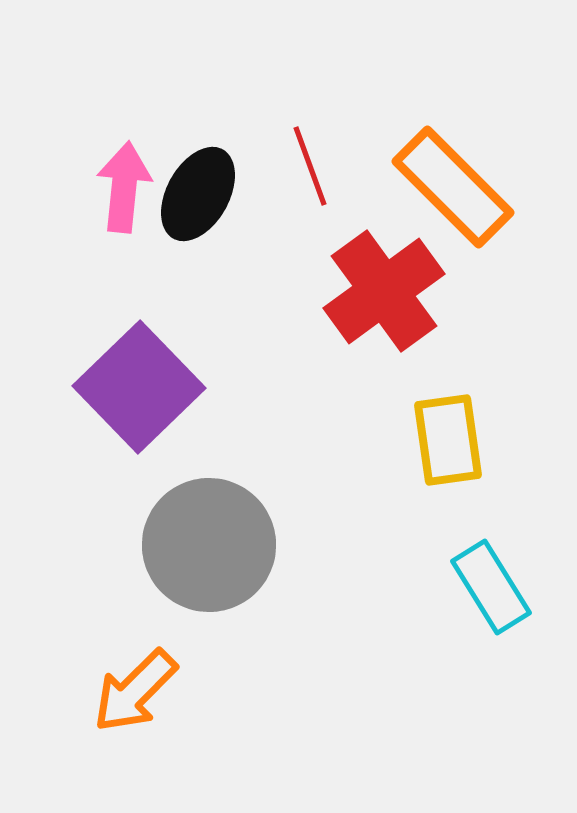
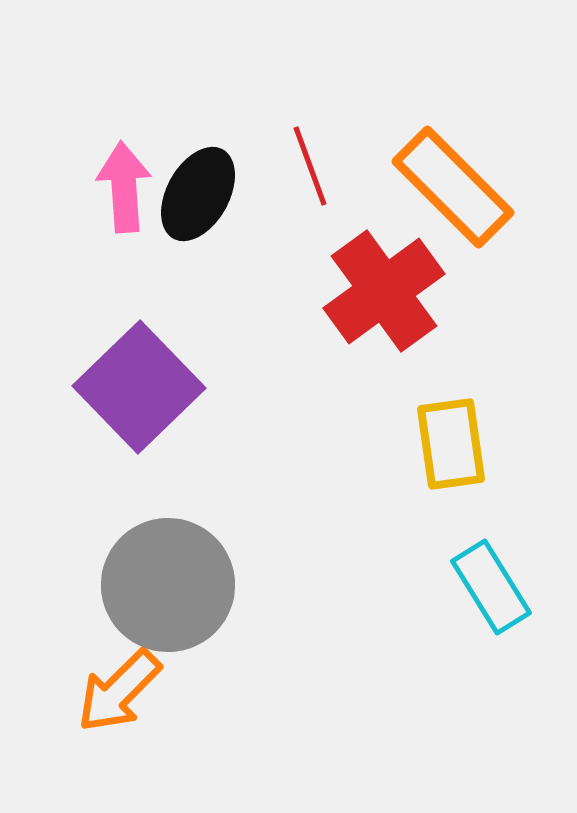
pink arrow: rotated 10 degrees counterclockwise
yellow rectangle: moved 3 px right, 4 px down
gray circle: moved 41 px left, 40 px down
orange arrow: moved 16 px left
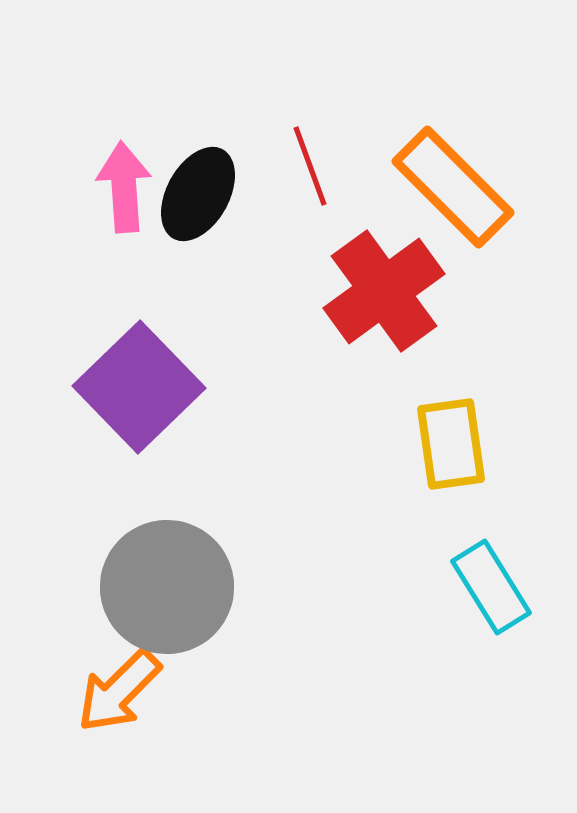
gray circle: moved 1 px left, 2 px down
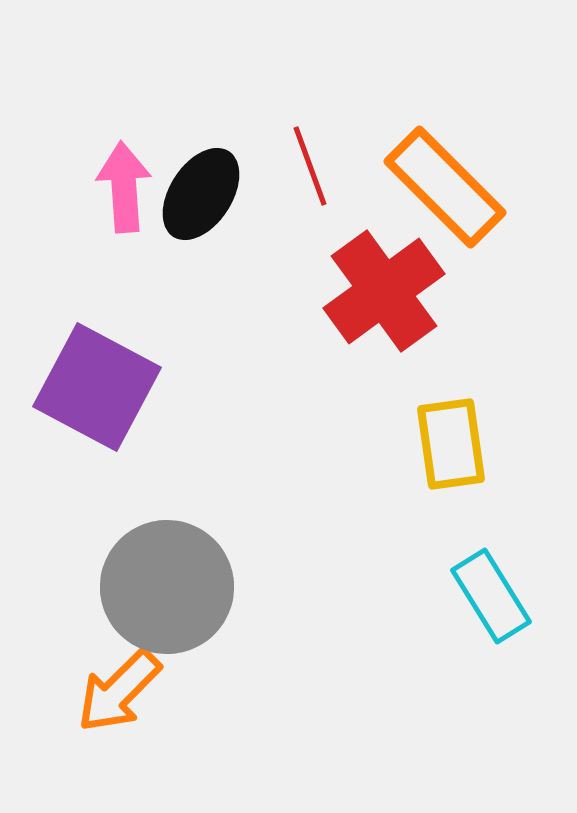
orange rectangle: moved 8 px left
black ellipse: moved 3 px right; rotated 4 degrees clockwise
purple square: moved 42 px left; rotated 18 degrees counterclockwise
cyan rectangle: moved 9 px down
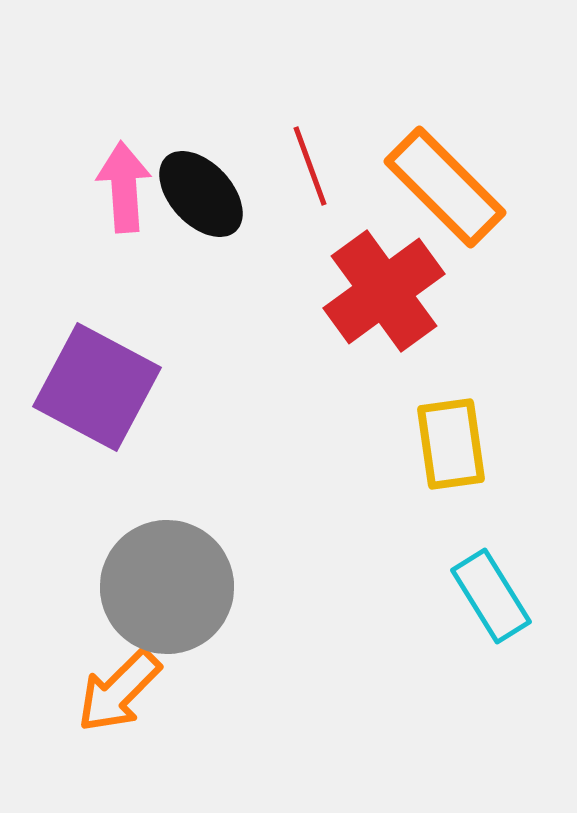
black ellipse: rotated 76 degrees counterclockwise
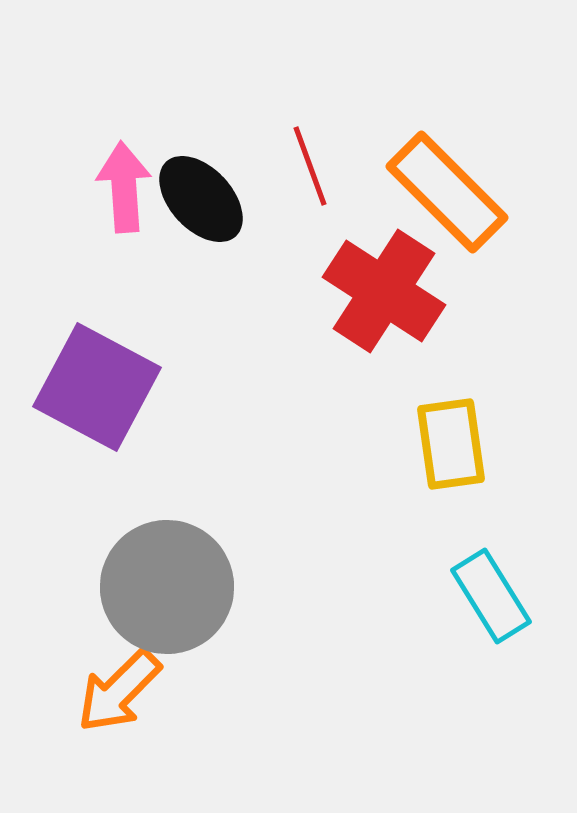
orange rectangle: moved 2 px right, 5 px down
black ellipse: moved 5 px down
red cross: rotated 21 degrees counterclockwise
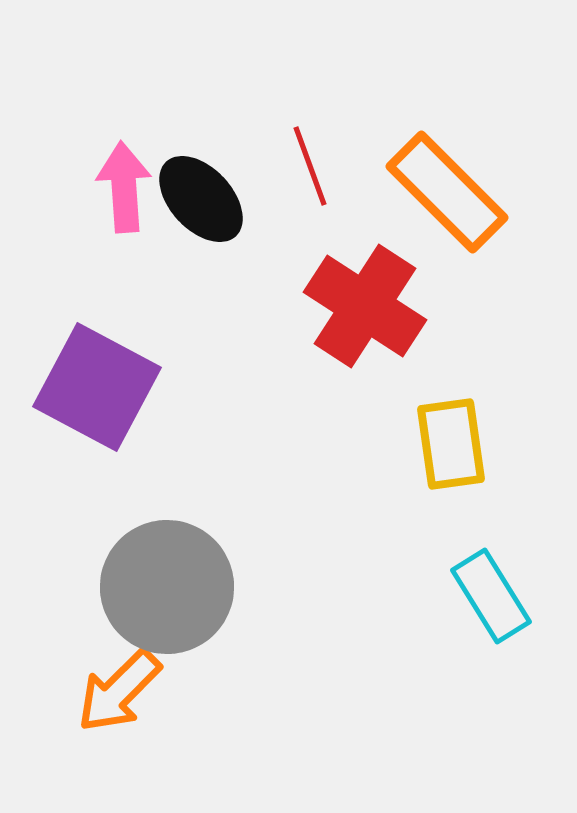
red cross: moved 19 px left, 15 px down
